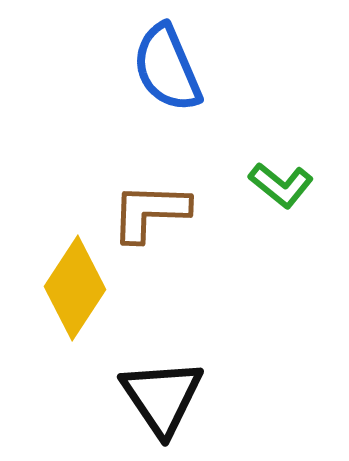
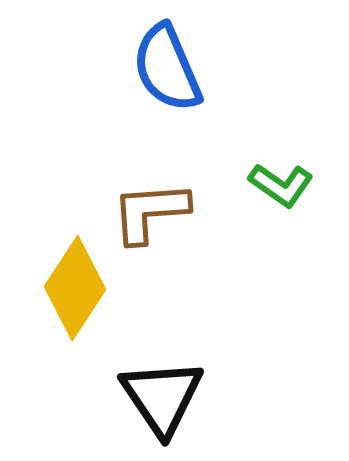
green L-shape: rotated 4 degrees counterclockwise
brown L-shape: rotated 6 degrees counterclockwise
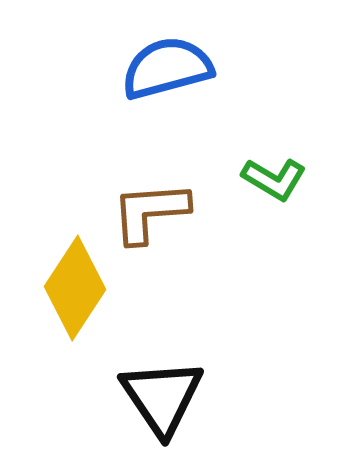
blue semicircle: rotated 98 degrees clockwise
green L-shape: moved 7 px left, 6 px up; rotated 4 degrees counterclockwise
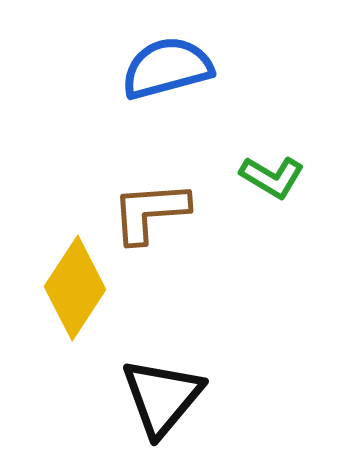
green L-shape: moved 2 px left, 2 px up
black triangle: rotated 14 degrees clockwise
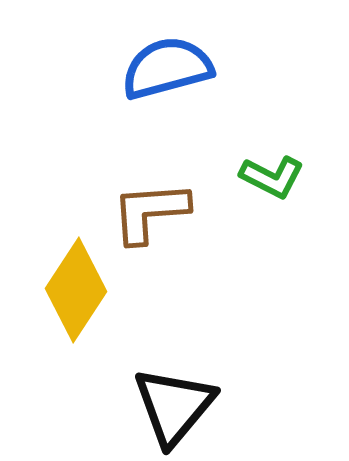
green L-shape: rotated 4 degrees counterclockwise
yellow diamond: moved 1 px right, 2 px down
black triangle: moved 12 px right, 9 px down
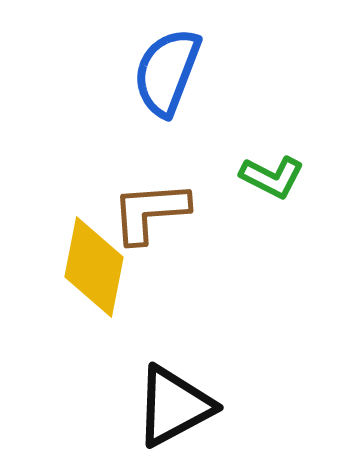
blue semicircle: moved 4 px down; rotated 54 degrees counterclockwise
yellow diamond: moved 18 px right, 23 px up; rotated 22 degrees counterclockwise
black triangle: rotated 22 degrees clockwise
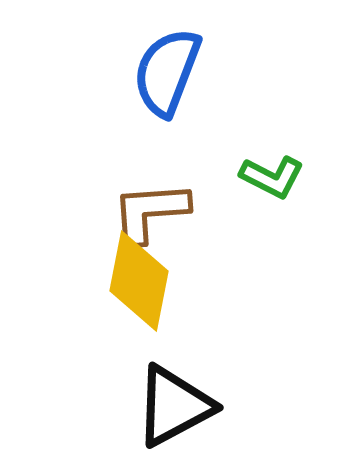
yellow diamond: moved 45 px right, 14 px down
